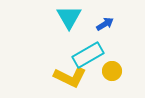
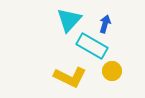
cyan triangle: moved 3 px down; rotated 12 degrees clockwise
blue arrow: rotated 42 degrees counterclockwise
cyan rectangle: moved 4 px right, 9 px up; rotated 60 degrees clockwise
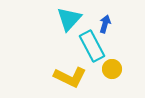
cyan triangle: moved 1 px up
cyan rectangle: rotated 32 degrees clockwise
yellow circle: moved 2 px up
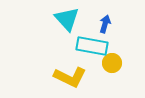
cyan triangle: moved 2 px left; rotated 24 degrees counterclockwise
cyan rectangle: rotated 52 degrees counterclockwise
yellow circle: moved 6 px up
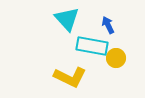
blue arrow: moved 3 px right, 1 px down; rotated 42 degrees counterclockwise
yellow circle: moved 4 px right, 5 px up
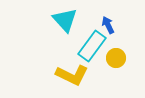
cyan triangle: moved 2 px left, 1 px down
cyan rectangle: rotated 64 degrees counterclockwise
yellow L-shape: moved 2 px right, 2 px up
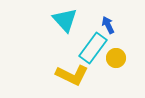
cyan rectangle: moved 1 px right, 2 px down
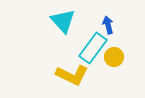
cyan triangle: moved 2 px left, 1 px down
blue arrow: rotated 12 degrees clockwise
yellow circle: moved 2 px left, 1 px up
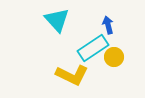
cyan triangle: moved 6 px left, 1 px up
cyan rectangle: rotated 20 degrees clockwise
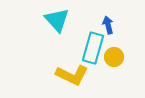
cyan rectangle: rotated 40 degrees counterclockwise
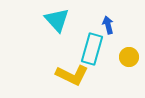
cyan rectangle: moved 1 px left, 1 px down
yellow circle: moved 15 px right
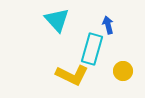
yellow circle: moved 6 px left, 14 px down
